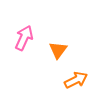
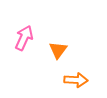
orange arrow: rotated 30 degrees clockwise
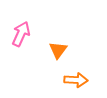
pink arrow: moved 3 px left, 4 px up
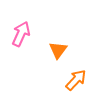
orange arrow: rotated 50 degrees counterclockwise
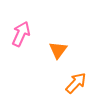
orange arrow: moved 3 px down
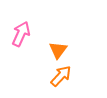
orange arrow: moved 15 px left, 7 px up
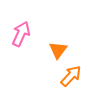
orange arrow: moved 10 px right
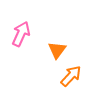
orange triangle: moved 1 px left
